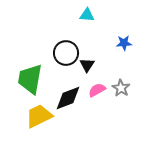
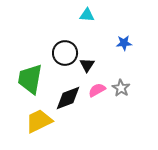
black circle: moved 1 px left
yellow trapezoid: moved 5 px down
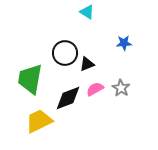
cyan triangle: moved 3 px up; rotated 28 degrees clockwise
black triangle: moved 1 px up; rotated 35 degrees clockwise
pink semicircle: moved 2 px left, 1 px up
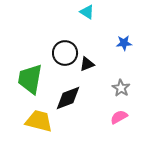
pink semicircle: moved 24 px right, 28 px down
yellow trapezoid: rotated 40 degrees clockwise
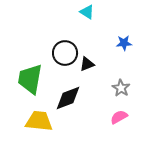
yellow trapezoid: rotated 8 degrees counterclockwise
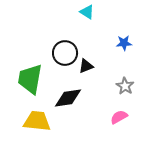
black triangle: moved 1 px left, 2 px down
gray star: moved 4 px right, 2 px up
black diamond: rotated 12 degrees clockwise
yellow trapezoid: moved 2 px left
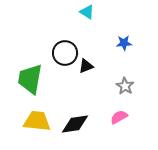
black diamond: moved 7 px right, 26 px down
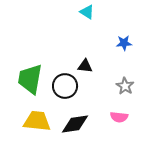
black circle: moved 33 px down
black triangle: moved 1 px left; rotated 28 degrees clockwise
pink semicircle: rotated 144 degrees counterclockwise
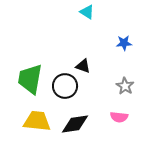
black triangle: moved 2 px left; rotated 14 degrees clockwise
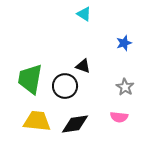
cyan triangle: moved 3 px left, 2 px down
blue star: rotated 14 degrees counterclockwise
gray star: moved 1 px down
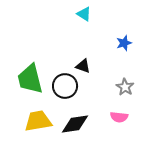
green trapezoid: rotated 24 degrees counterclockwise
yellow trapezoid: moved 1 px right; rotated 16 degrees counterclockwise
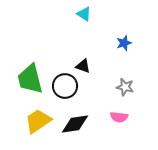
gray star: rotated 18 degrees counterclockwise
yellow trapezoid: rotated 24 degrees counterclockwise
